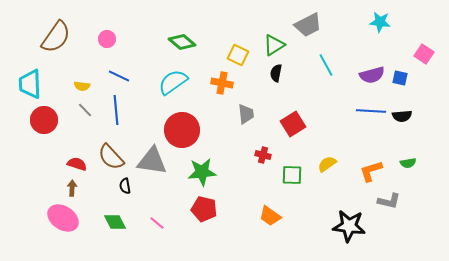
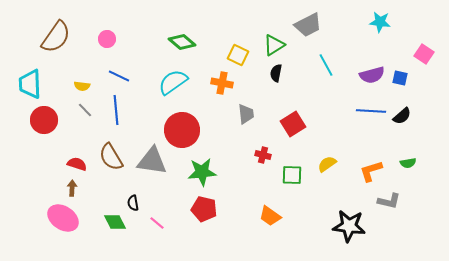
black semicircle at (402, 116): rotated 36 degrees counterclockwise
brown semicircle at (111, 157): rotated 12 degrees clockwise
black semicircle at (125, 186): moved 8 px right, 17 px down
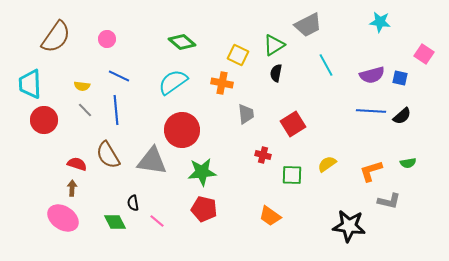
brown semicircle at (111, 157): moved 3 px left, 2 px up
pink line at (157, 223): moved 2 px up
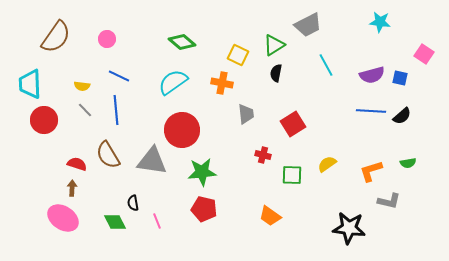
pink line at (157, 221): rotated 28 degrees clockwise
black star at (349, 226): moved 2 px down
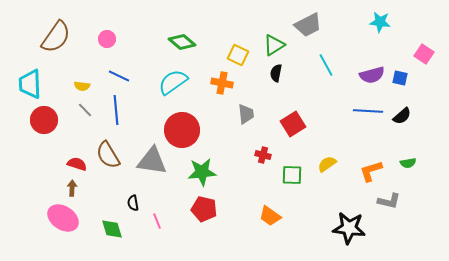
blue line at (371, 111): moved 3 px left
green diamond at (115, 222): moved 3 px left, 7 px down; rotated 10 degrees clockwise
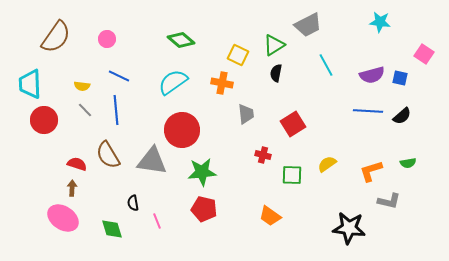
green diamond at (182, 42): moved 1 px left, 2 px up
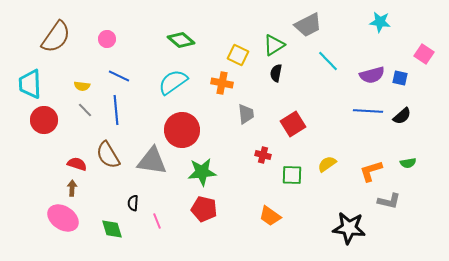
cyan line at (326, 65): moved 2 px right, 4 px up; rotated 15 degrees counterclockwise
black semicircle at (133, 203): rotated 14 degrees clockwise
